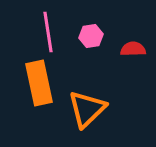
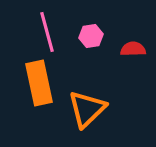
pink line: moved 1 px left; rotated 6 degrees counterclockwise
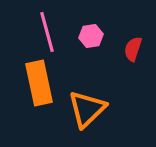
red semicircle: rotated 70 degrees counterclockwise
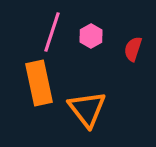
pink line: moved 5 px right; rotated 33 degrees clockwise
pink hexagon: rotated 20 degrees counterclockwise
orange triangle: rotated 24 degrees counterclockwise
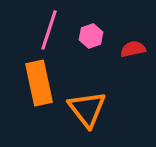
pink line: moved 3 px left, 2 px up
pink hexagon: rotated 10 degrees clockwise
red semicircle: rotated 60 degrees clockwise
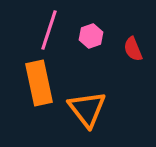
red semicircle: rotated 100 degrees counterclockwise
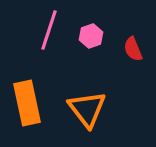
orange rectangle: moved 12 px left, 20 px down
